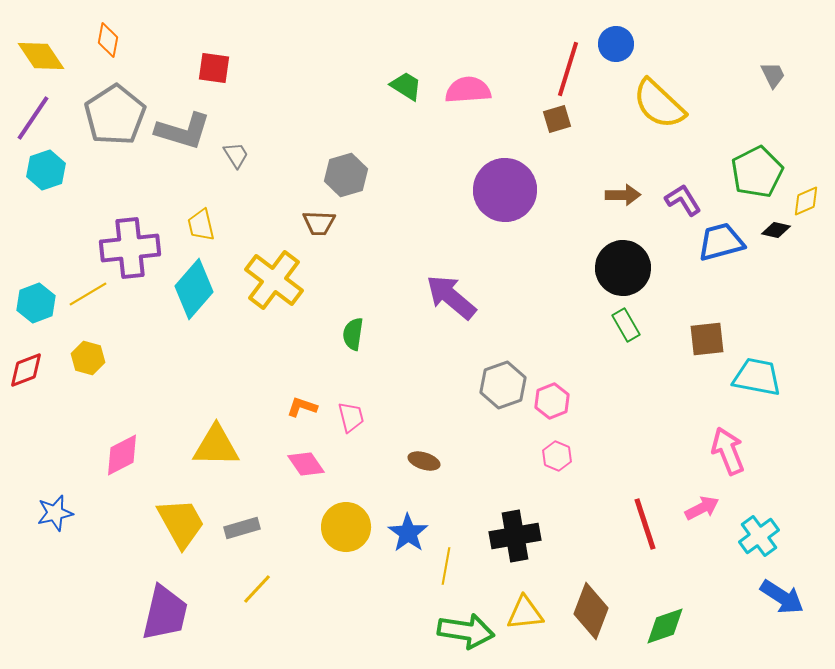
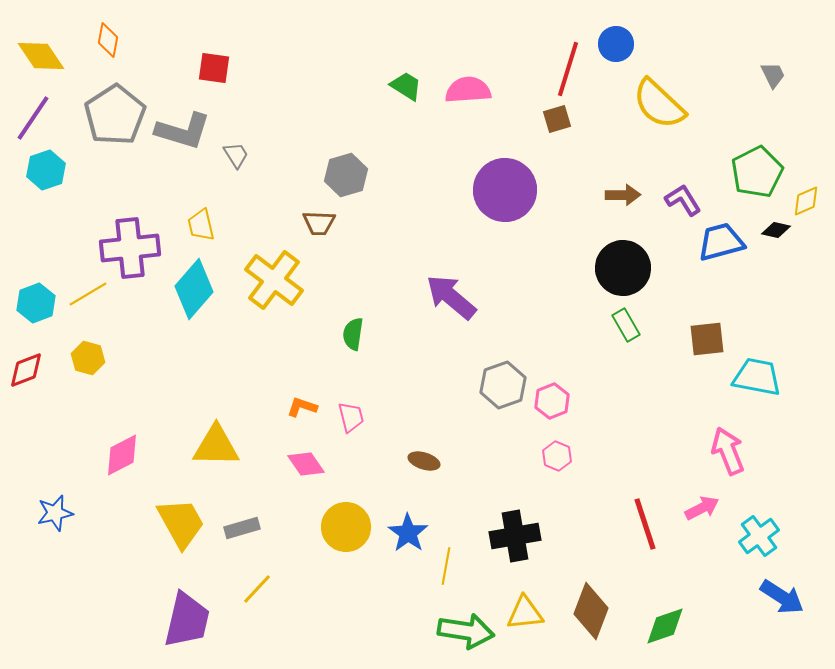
purple trapezoid at (165, 613): moved 22 px right, 7 px down
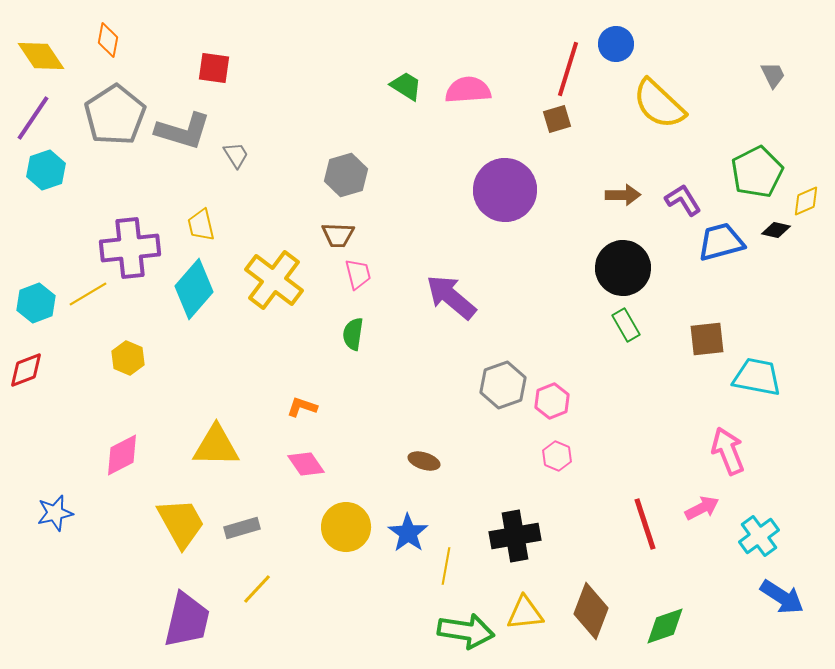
brown trapezoid at (319, 223): moved 19 px right, 12 px down
yellow hexagon at (88, 358): moved 40 px right; rotated 8 degrees clockwise
pink trapezoid at (351, 417): moved 7 px right, 143 px up
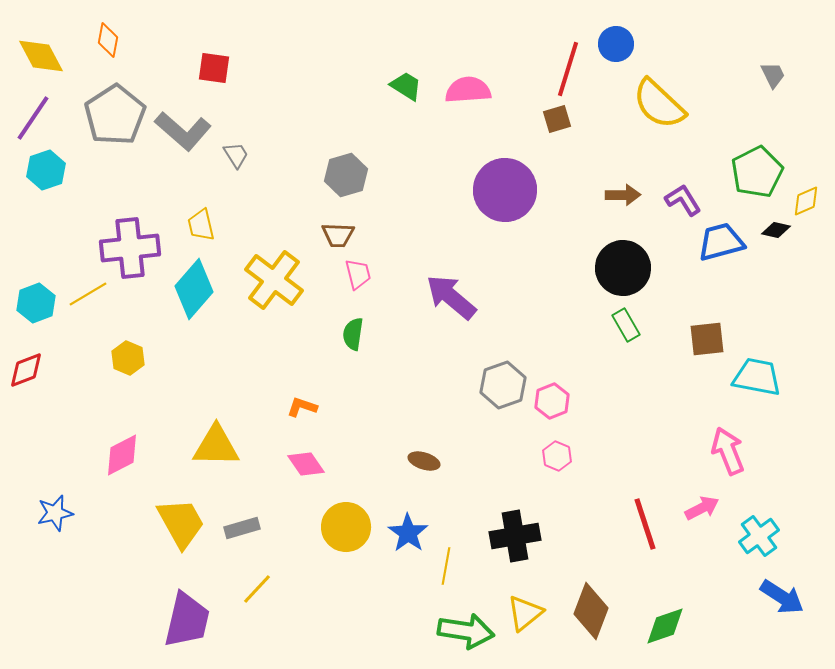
yellow diamond at (41, 56): rotated 6 degrees clockwise
gray L-shape at (183, 131): rotated 24 degrees clockwise
yellow triangle at (525, 613): rotated 33 degrees counterclockwise
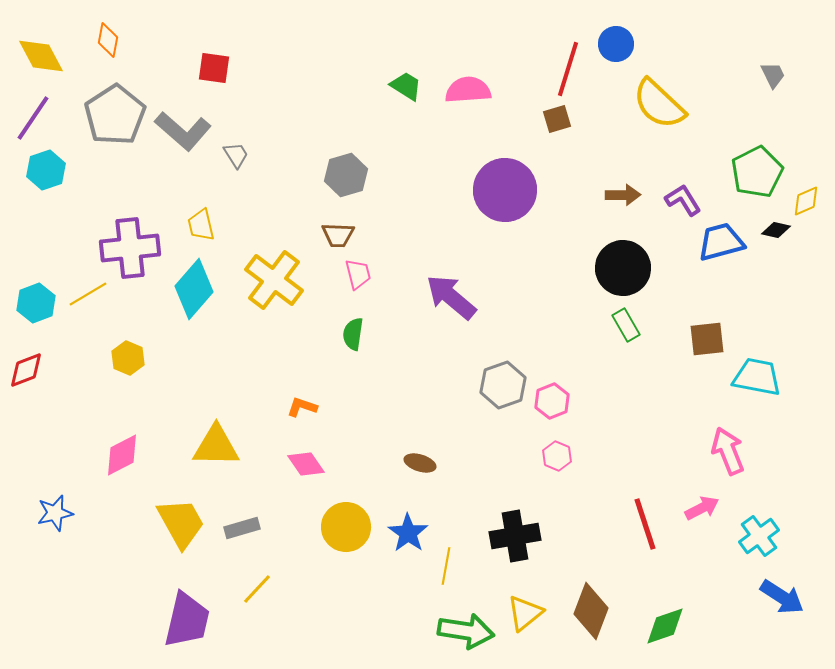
brown ellipse at (424, 461): moved 4 px left, 2 px down
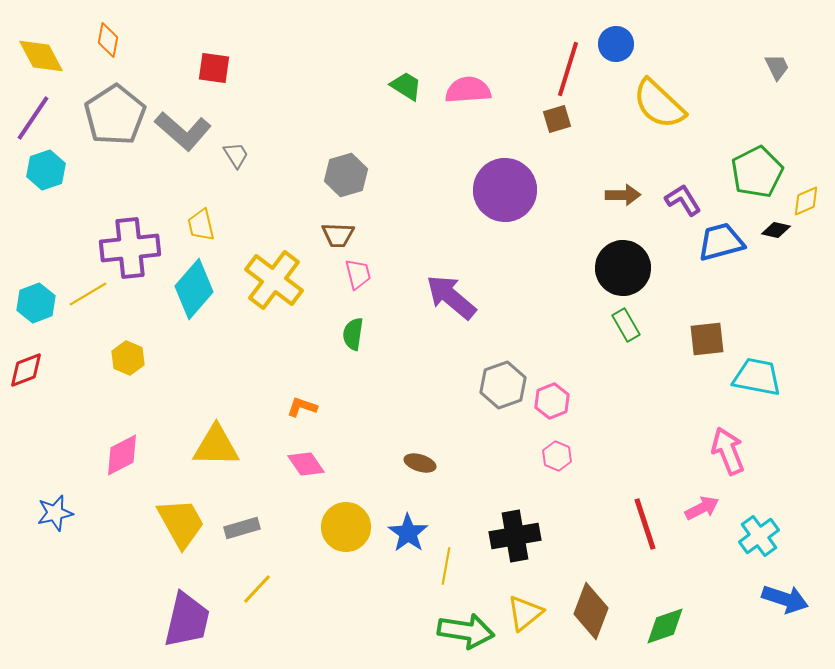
gray trapezoid at (773, 75): moved 4 px right, 8 px up
blue arrow at (782, 597): moved 3 px right, 2 px down; rotated 15 degrees counterclockwise
